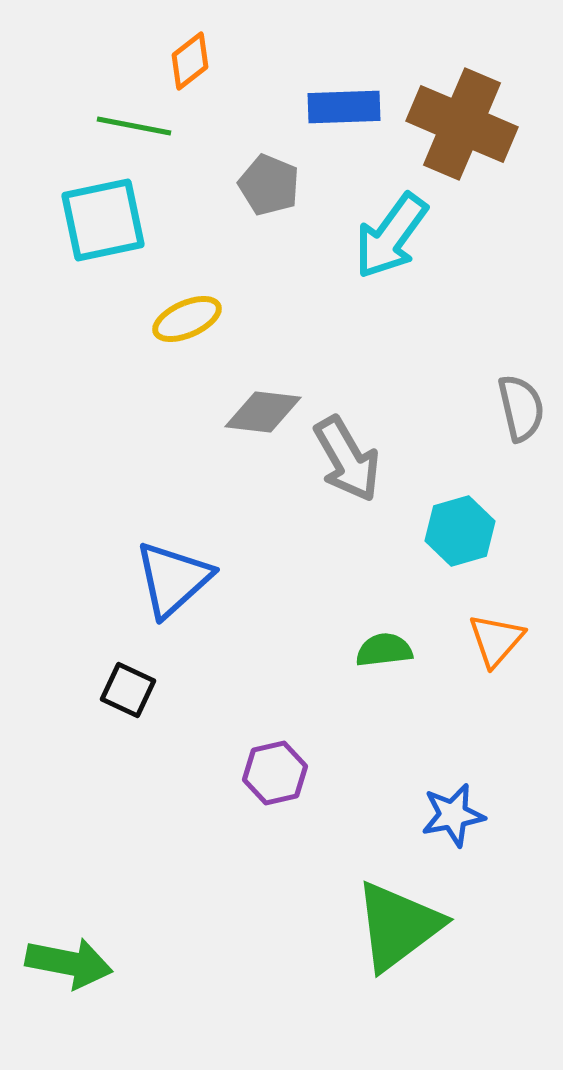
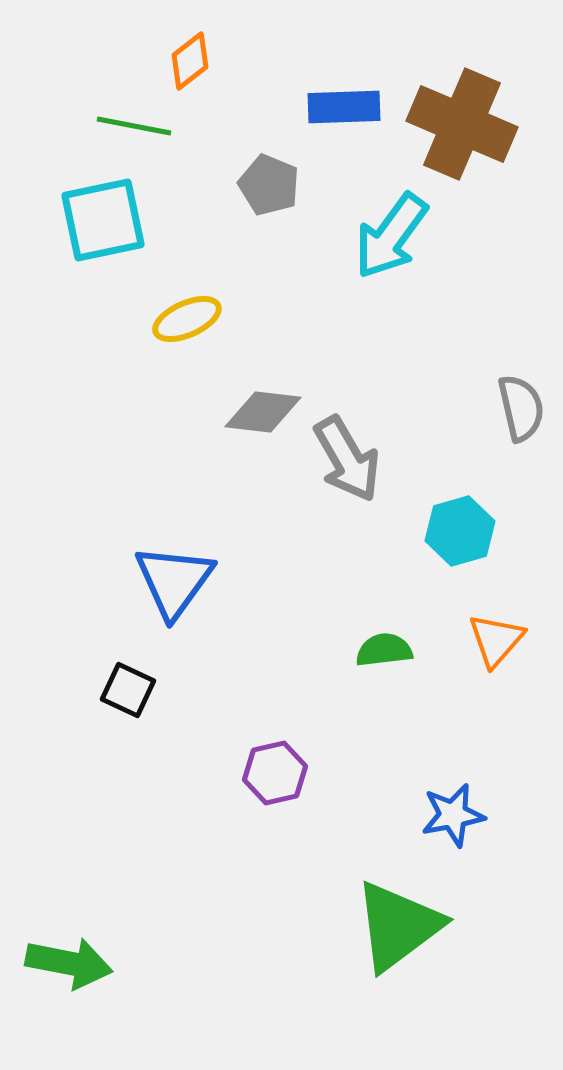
blue triangle: moved 1 px right, 2 px down; rotated 12 degrees counterclockwise
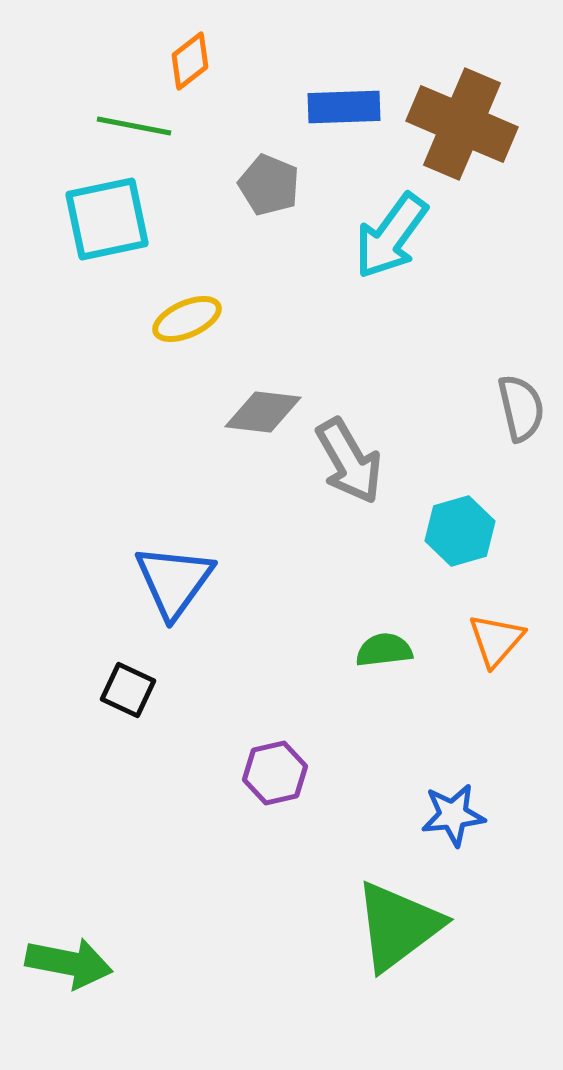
cyan square: moved 4 px right, 1 px up
gray arrow: moved 2 px right, 2 px down
blue star: rotated 4 degrees clockwise
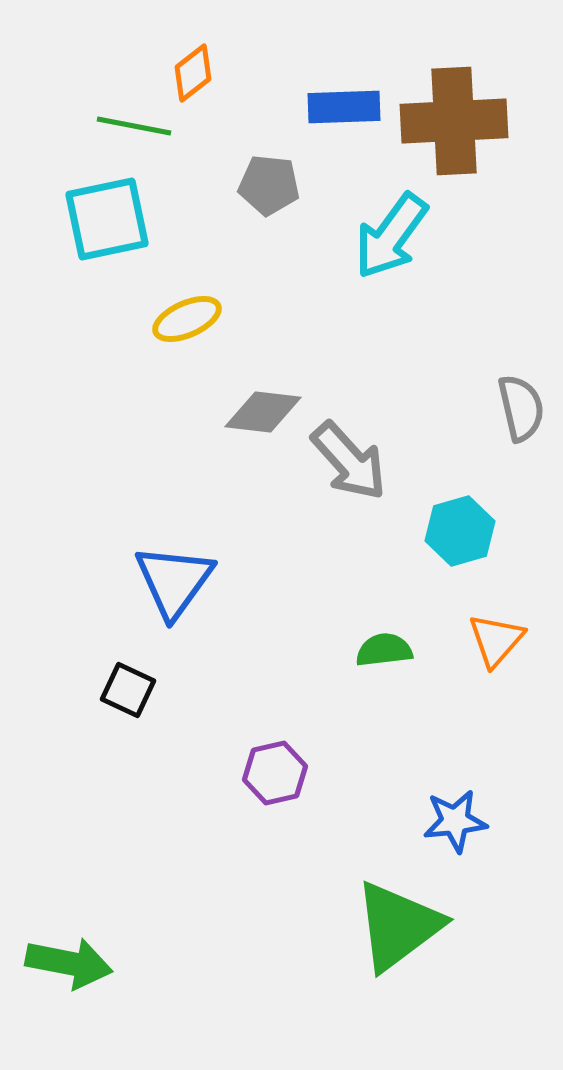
orange diamond: moved 3 px right, 12 px down
brown cross: moved 8 px left, 3 px up; rotated 26 degrees counterclockwise
gray pentagon: rotated 16 degrees counterclockwise
gray arrow: rotated 12 degrees counterclockwise
blue star: moved 2 px right, 6 px down
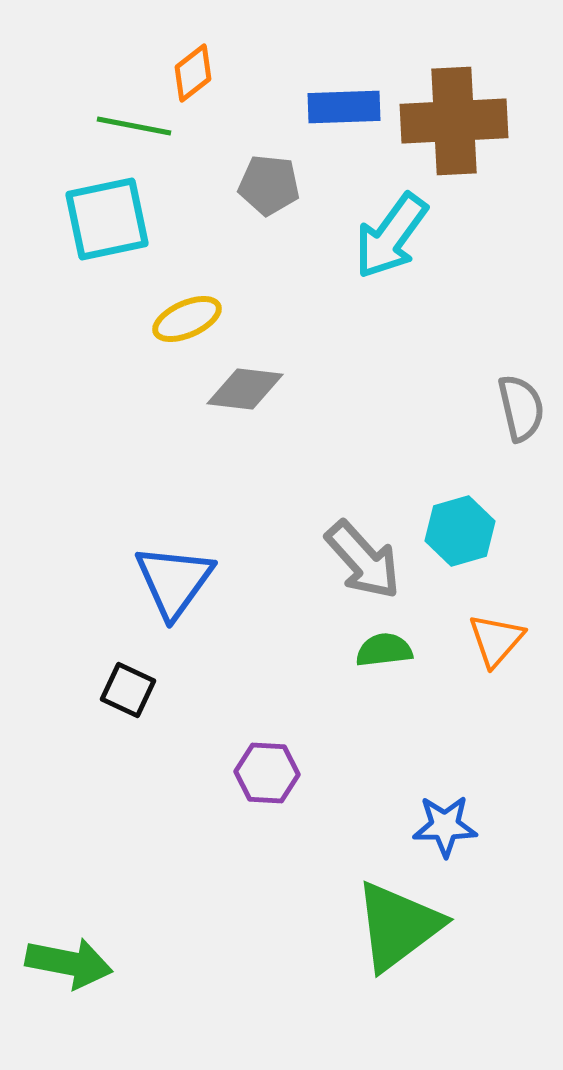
gray diamond: moved 18 px left, 23 px up
gray arrow: moved 14 px right, 99 px down
purple hexagon: moved 8 px left; rotated 16 degrees clockwise
blue star: moved 10 px left, 5 px down; rotated 6 degrees clockwise
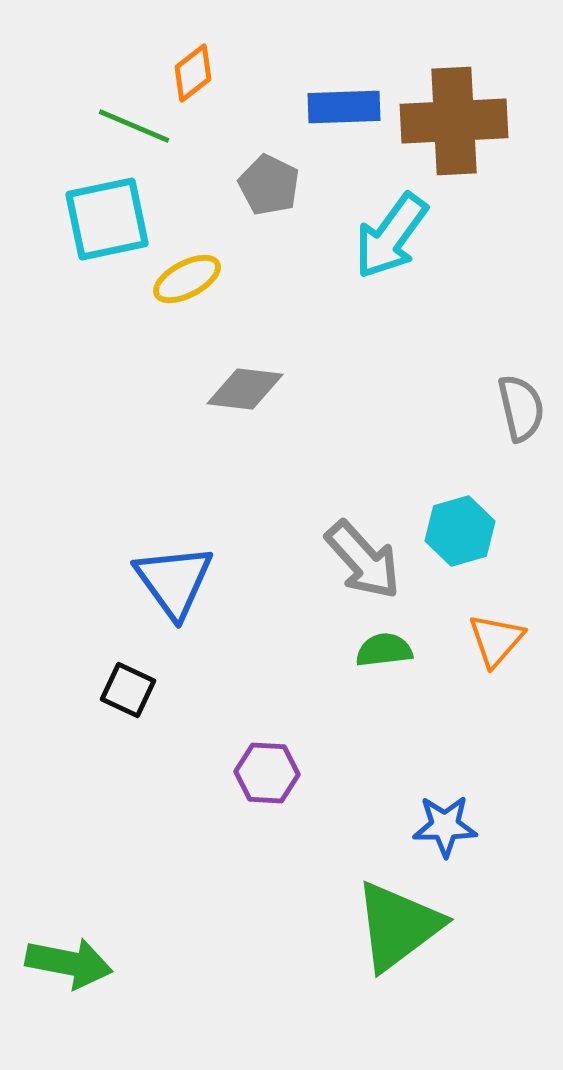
green line: rotated 12 degrees clockwise
gray pentagon: rotated 20 degrees clockwise
yellow ellipse: moved 40 px up; rotated 4 degrees counterclockwise
blue triangle: rotated 12 degrees counterclockwise
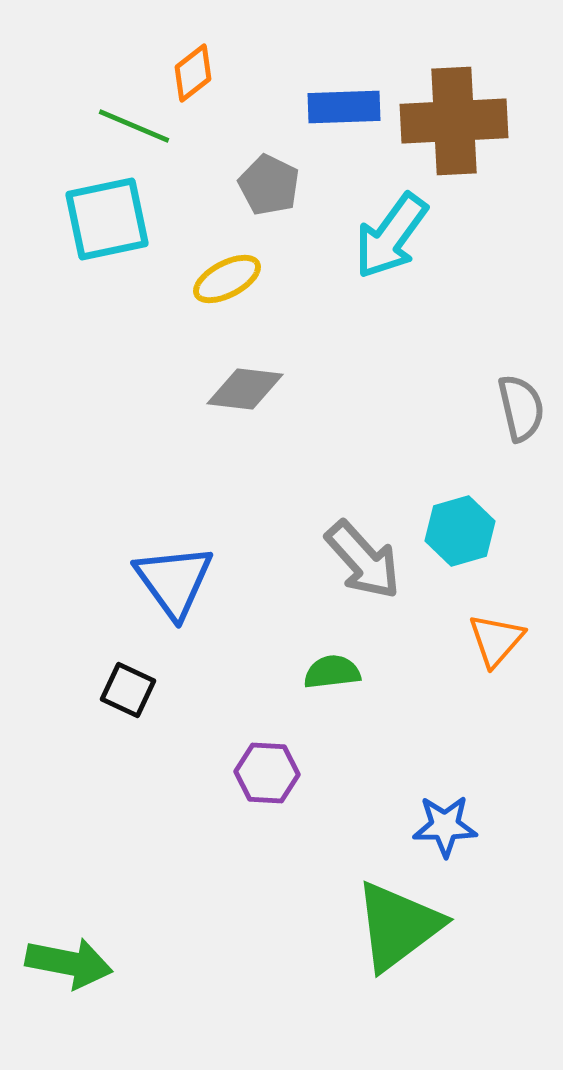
yellow ellipse: moved 40 px right
green semicircle: moved 52 px left, 22 px down
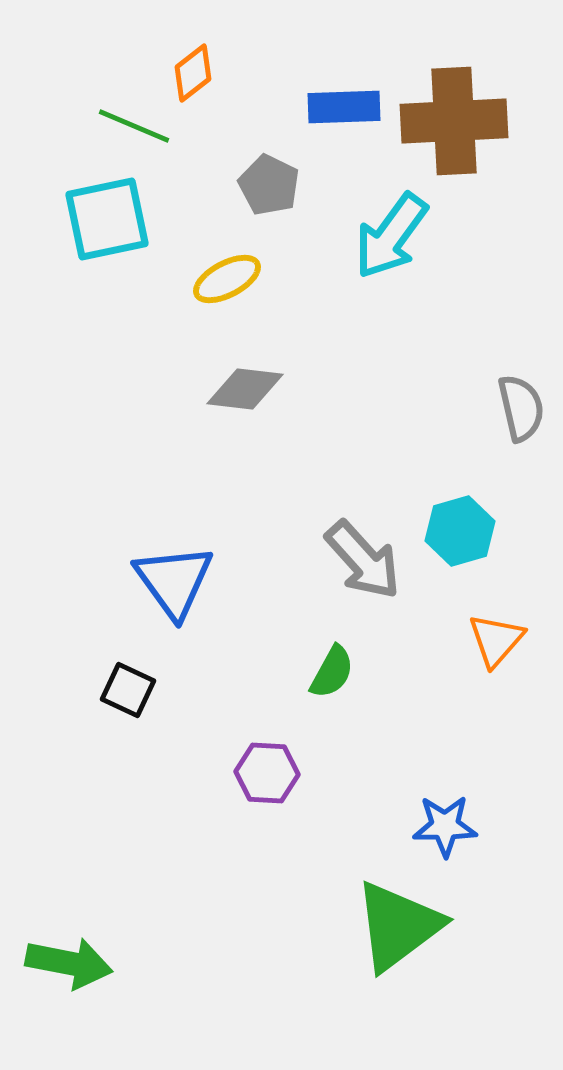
green semicircle: rotated 126 degrees clockwise
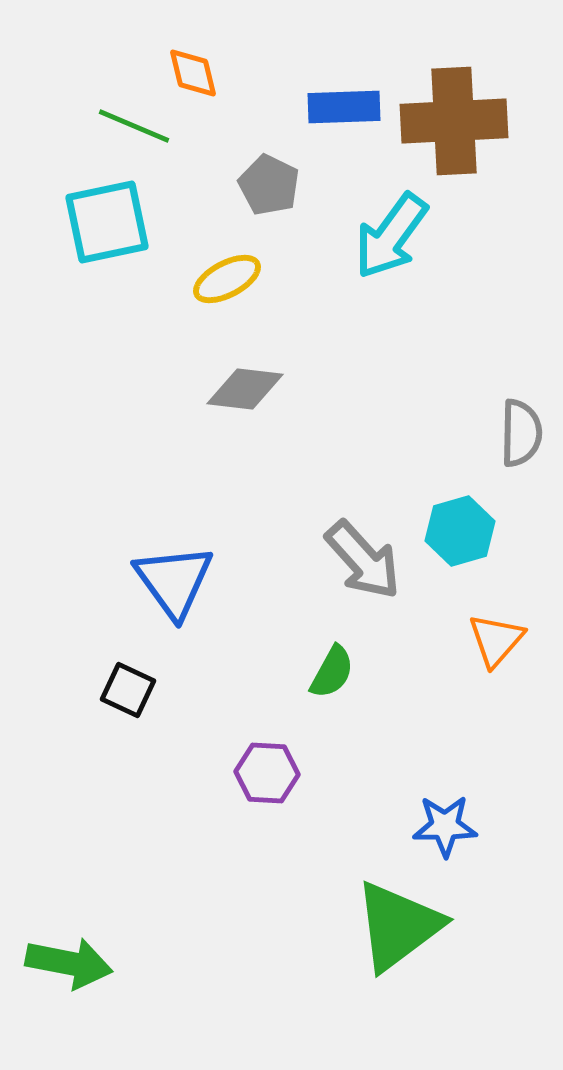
orange diamond: rotated 66 degrees counterclockwise
cyan square: moved 3 px down
gray semicircle: moved 25 px down; rotated 14 degrees clockwise
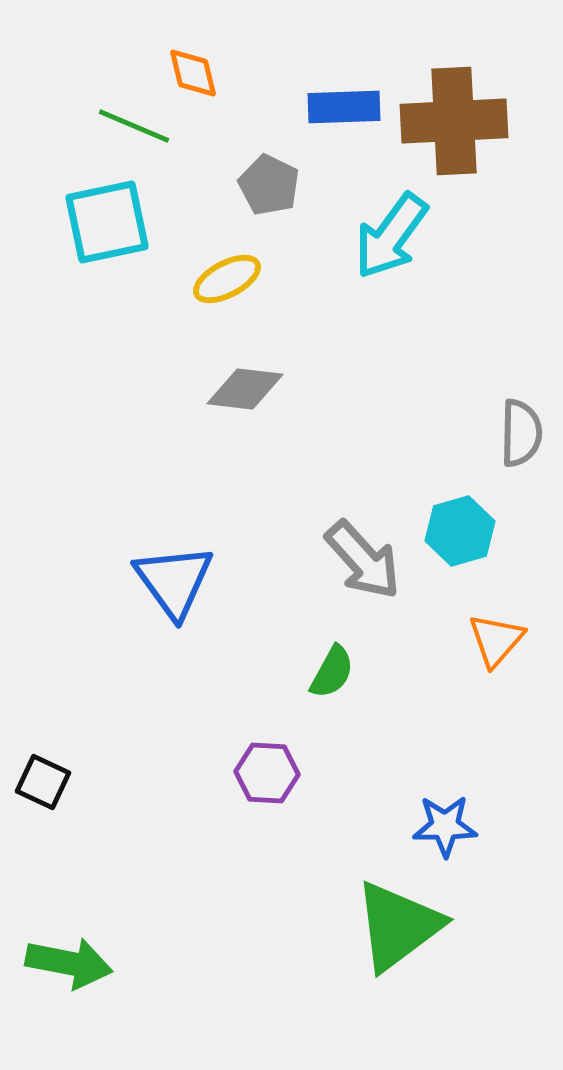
black square: moved 85 px left, 92 px down
